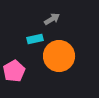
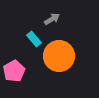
cyan rectangle: moved 1 px left; rotated 63 degrees clockwise
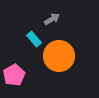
pink pentagon: moved 4 px down
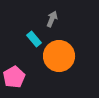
gray arrow: rotated 35 degrees counterclockwise
pink pentagon: moved 2 px down
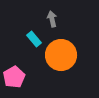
gray arrow: rotated 35 degrees counterclockwise
orange circle: moved 2 px right, 1 px up
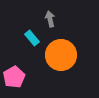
gray arrow: moved 2 px left
cyan rectangle: moved 2 px left, 1 px up
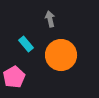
cyan rectangle: moved 6 px left, 6 px down
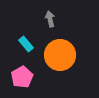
orange circle: moved 1 px left
pink pentagon: moved 8 px right
